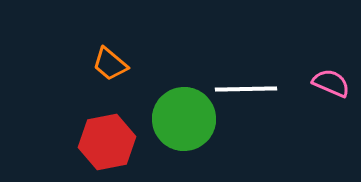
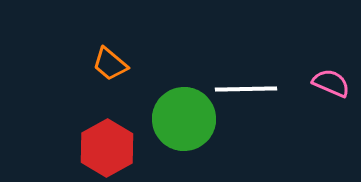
red hexagon: moved 6 px down; rotated 18 degrees counterclockwise
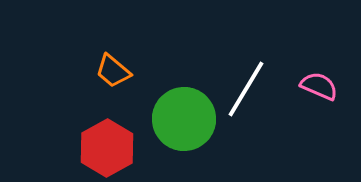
orange trapezoid: moved 3 px right, 7 px down
pink semicircle: moved 12 px left, 3 px down
white line: rotated 58 degrees counterclockwise
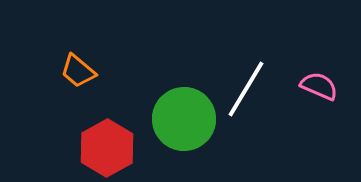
orange trapezoid: moved 35 px left
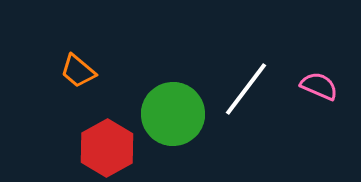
white line: rotated 6 degrees clockwise
green circle: moved 11 px left, 5 px up
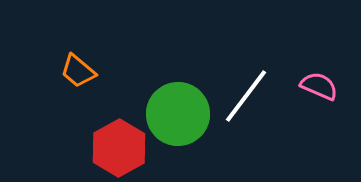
white line: moved 7 px down
green circle: moved 5 px right
red hexagon: moved 12 px right
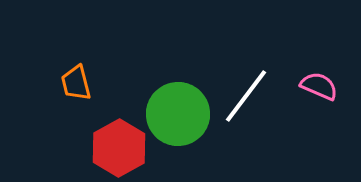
orange trapezoid: moved 2 px left, 12 px down; rotated 36 degrees clockwise
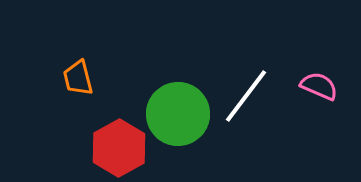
orange trapezoid: moved 2 px right, 5 px up
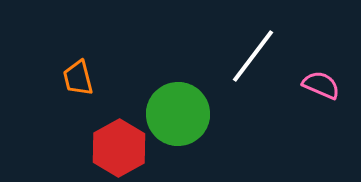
pink semicircle: moved 2 px right, 1 px up
white line: moved 7 px right, 40 px up
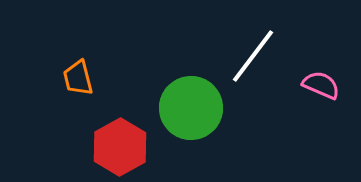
green circle: moved 13 px right, 6 px up
red hexagon: moved 1 px right, 1 px up
